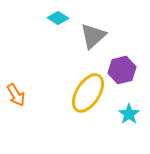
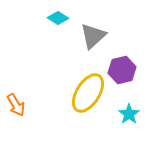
orange arrow: moved 10 px down
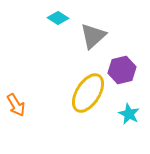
cyan star: rotated 10 degrees counterclockwise
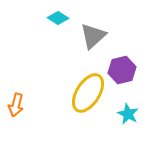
orange arrow: rotated 45 degrees clockwise
cyan star: moved 1 px left
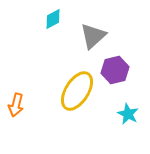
cyan diamond: moved 5 px left, 1 px down; rotated 60 degrees counterclockwise
purple hexagon: moved 7 px left
yellow ellipse: moved 11 px left, 2 px up
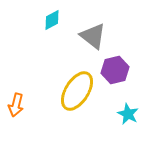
cyan diamond: moved 1 px left, 1 px down
gray triangle: rotated 40 degrees counterclockwise
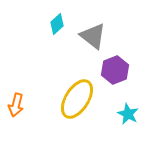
cyan diamond: moved 5 px right, 4 px down; rotated 15 degrees counterclockwise
purple hexagon: rotated 8 degrees counterclockwise
yellow ellipse: moved 8 px down
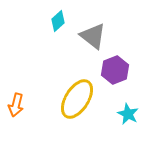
cyan diamond: moved 1 px right, 3 px up
